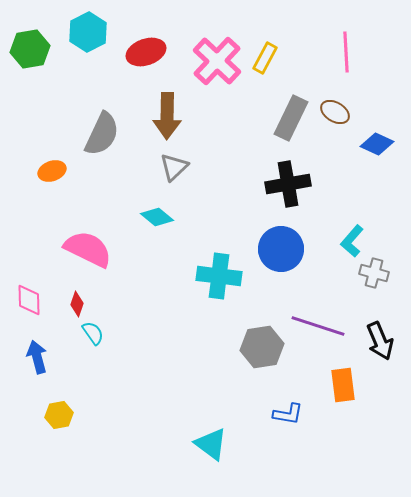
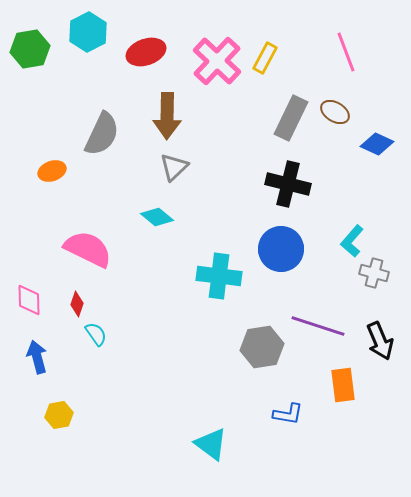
pink line: rotated 18 degrees counterclockwise
black cross: rotated 24 degrees clockwise
cyan semicircle: moved 3 px right, 1 px down
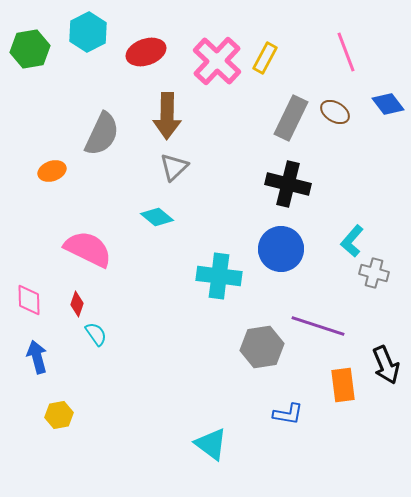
blue diamond: moved 11 px right, 40 px up; rotated 28 degrees clockwise
black arrow: moved 6 px right, 24 px down
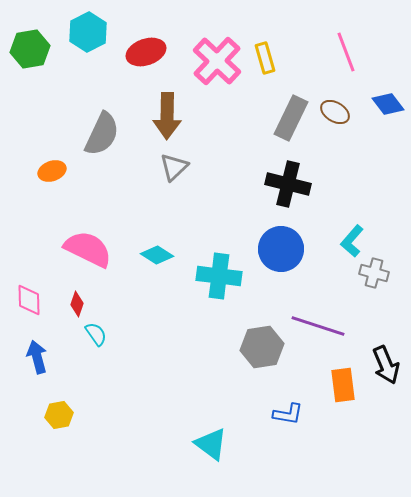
yellow rectangle: rotated 44 degrees counterclockwise
cyan diamond: moved 38 px down; rotated 8 degrees counterclockwise
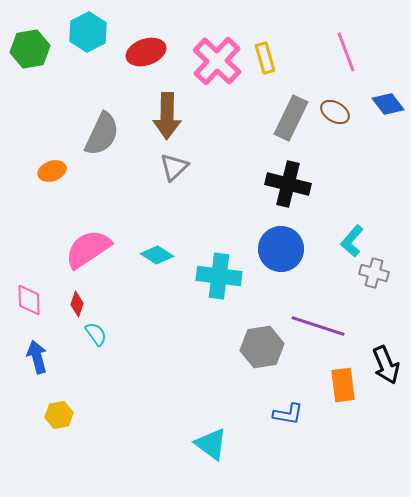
pink semicircle: rotated 60 degrees counterclockwise
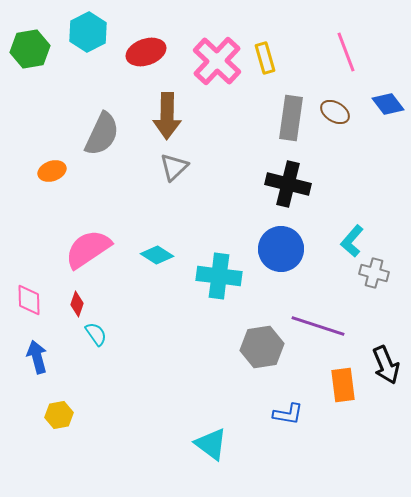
gray rectangle: rotated 18 degrees counterclockwise
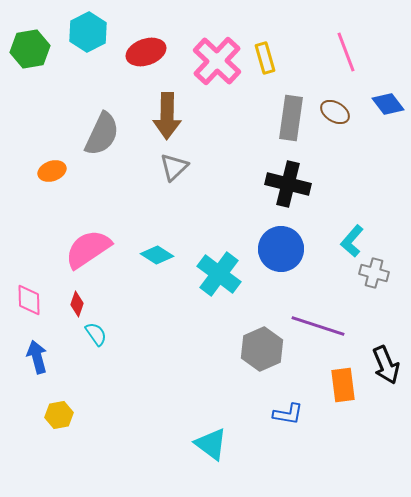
cyan cross: moved 2 px up; rotated 30 degrees clockwise
gray hexagon: moved 2 px down; rotated 15 degrees counterclockwise
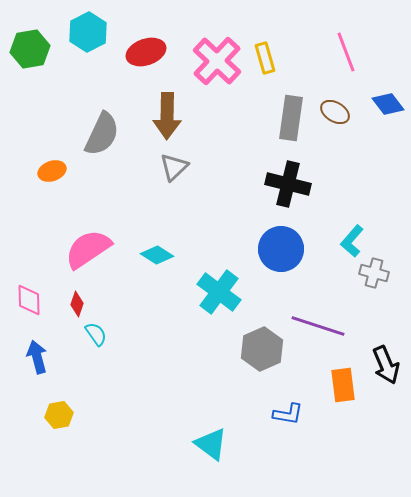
cyan cross: moved 18 px down
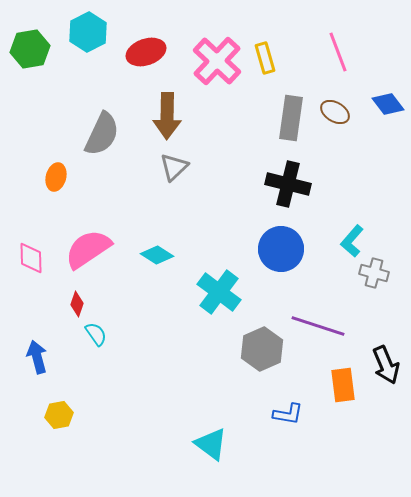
pink line: moved 8 px left
orange ellipse: moved 4 px right, 6 px down; rotated 56 degrees counterclockwise
pink diamond: moved 2 px right, 42 px up
